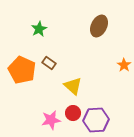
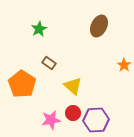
orange pentagon: moved 14 px down; rotated 8 degrees clockwise
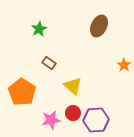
orange pentagon: moved 8 px down
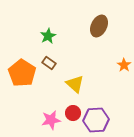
green star: moved 9 px right, 7 px down
yellow triangle: moved 2 px right, 2 px up
orange pentagon: moved 19 px up
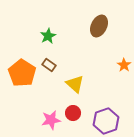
brown rectangle: moved 2 px down
purple hexagon: moved 10 px right, 1 px down; rotated 15 degrees counterclockwise
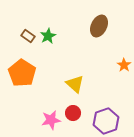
brown rectangle: moved 21 px left, 29 px up
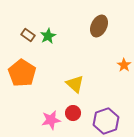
brown rectangle: moved 1 px up
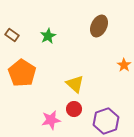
brown rectangle: moved 16 px left
red circle: moved 1 px right, 4 px up
